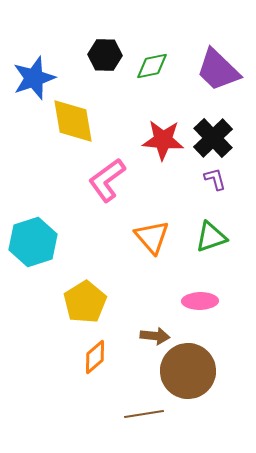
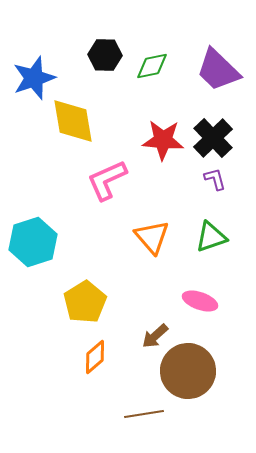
pink L-shape: rotated 12 degrees clockwise
pink ellipse: rotated 20 degrees clockwise
brown arrow: rotated 132 degrees clockwise
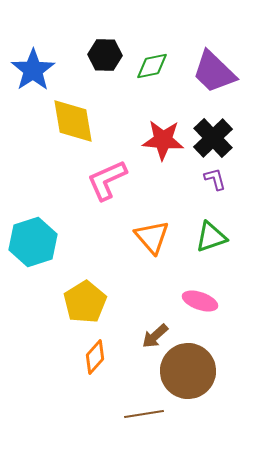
purple trapezoid: moved 4 px left, 2 px down
blue star: moved 1 px left, 8 px up; rotated 15 degrees counterclockwise
orange diamond: rotated 8 degrees counterclockwise
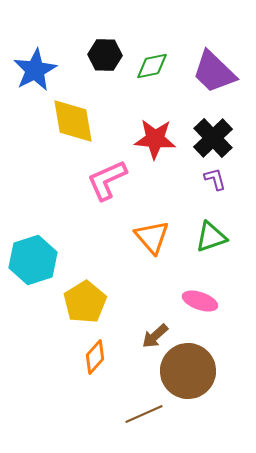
blue star: moved 2 px right; rotated 6 degrees clockwise
red star: moved 8 px left, 1 px up
cyan hexagon: moved 18 px down
brown line: rotated 15 degrees counterclockwise
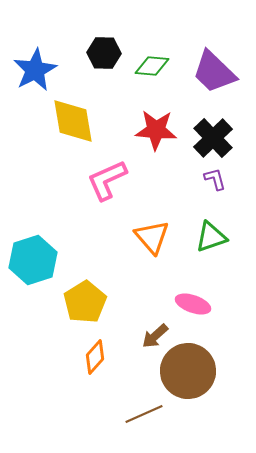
black hexagon: moved 1 px left, 2 px up
green diamond: rotated 16 degrees clockwise
red star: moved 1 px right, 9 px up
pink ellipse: moved 7 px left, 3 px down
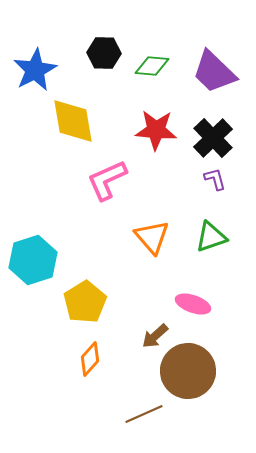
orange diamond: moved 5 px left, 2 px down
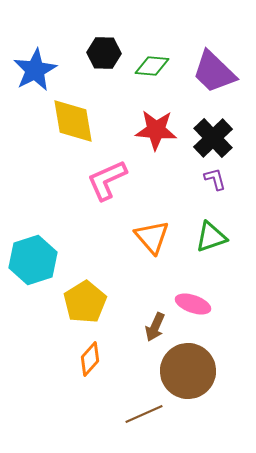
brown arrow: moved 9 px up; rotated 24 degrees counterclockwise
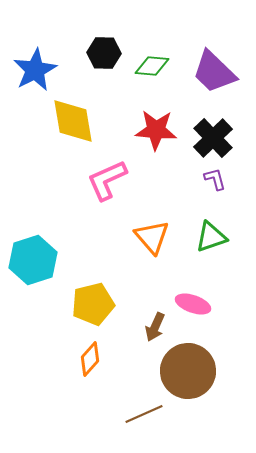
yellow pentagon: moved 8 px right, 2 px down; rotated 18 degrees clockwise
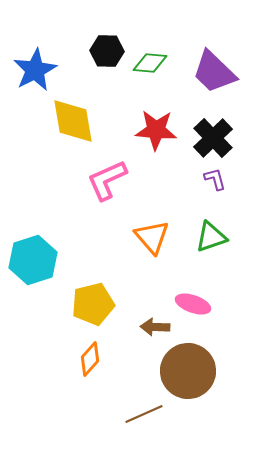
black hexagon: moved 3 px right, 2 px up
green diamond: moved 2 px left, 3 px up
brown arrow: rotated 68 degrees clockwise
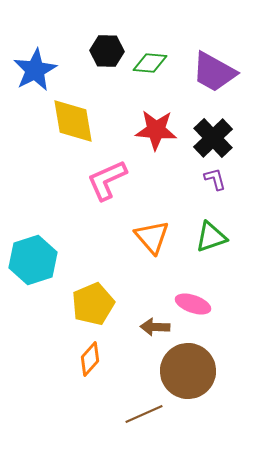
purple trapezoid: rotated 15 degrees counterclockwise
yellow pentagon: rotated 9 degrees counterclockwise
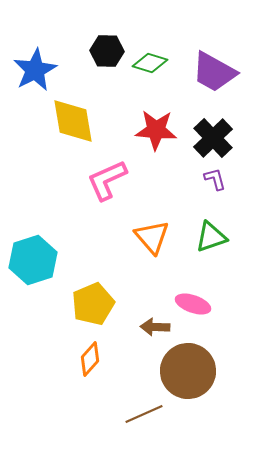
green diamond: rotated 12 degrees clockwise
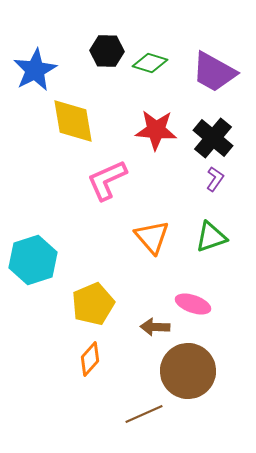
black cross: rotated 6 degrees counterclockwise
purple L-shape: rotated 50 degrees clockwise
